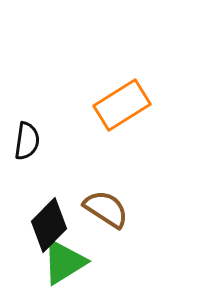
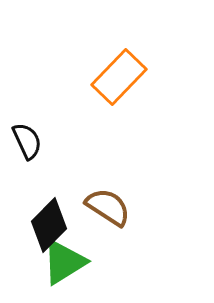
orange rectangle: moved 3 px left, 28 px up; rotated 14 degrees counterclockwise
black semicircle: rotated 33 degrees counterclockwise
brown semicircle: moved 2 px right, 2 px up
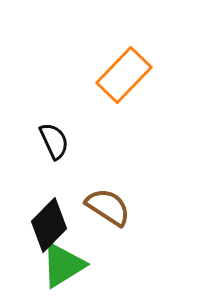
orange rectangle: moved 5 px right, 2 px up
black semicircle: moved 27 px right
green triangle: moved 1 px left, 3 px down
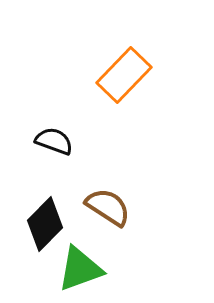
black semicircle: rotated 45 degrees counterclockwise
black diamond: moved 4 px left, 1 px up
green triangle: moved 17 px right, 4 px down; rotated 12 degrees clockwise
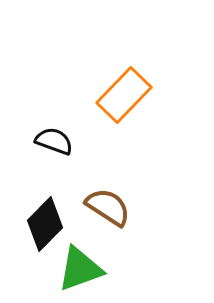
orange rectangle: moved 20 px down
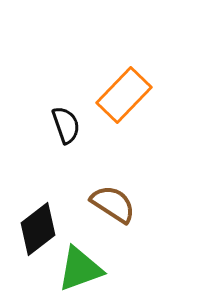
black semicircle: moved 12 px right, 16 px up; rotated 51 degrees clockwise
brown semicircle: moved 5 px right, 3 px up
black diamond: moved 7 px left, 5 px down; rotated 8 degrees clockwise
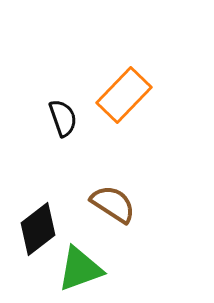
black semicircle: moved 3 px left, 7 px up
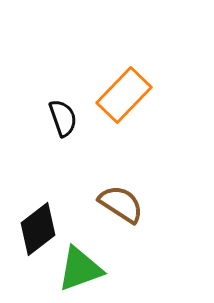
brown semicircle: moved 8 px right
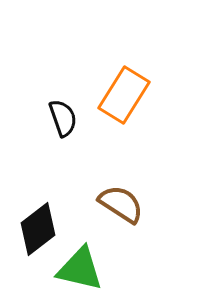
orange rectangle: rotated 12 degrees counterclockwise
green triangle: rotated 33 degrees clockwise
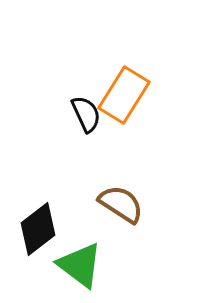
black semicircle: moved 23 px right, 4 px up; rotated 6 degrees counterclockwise
green triangle: moved 4 px up; rotated 24 degrees clockwise
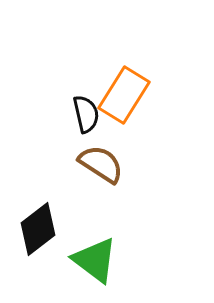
black semicircle: rotated 12 degrees clockwise
brown semicircle: moved 20 px left, 40 px up
green triangle: moved 15 px right, 5 px up
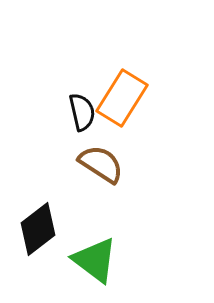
orange rectangle: moved 2 px left, 3 px down
black semicircle: moved 4 px left, 2 px up
